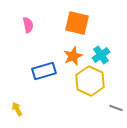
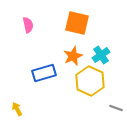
blue rectangle: moved 2 px down
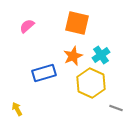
pink semicircle: moved 1 px left, 1 px down; rotated 119 degrees counterclockwise
yellow hexagon: moved 1 px right, 2 px down
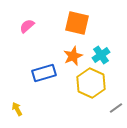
gray line: rotated 56 degrees counterclockwise
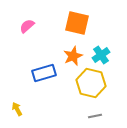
yellow hexagon: rotated 12 degrees counterclockwise
gray line: moved 21 px left, 8 px down; rotated 24 degrees clockwise
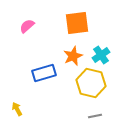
orange square: rotated 20 degrees counterclockwise
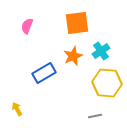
pink semicircle: rotated 28 degrees counterclockwise
cyan cross: moved 4 px up
blue rectangle: rotated 15 degrees counterclockwise
yellow hexagon: moved 16 px right; rotated 8 degrees counterclockwise
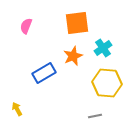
pink semicircle: moved 1 px left
cyan cross: moved 2 px right, 3 px up
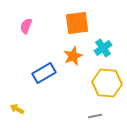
yellow arrow: rotated 32 degrees counterclockwise
